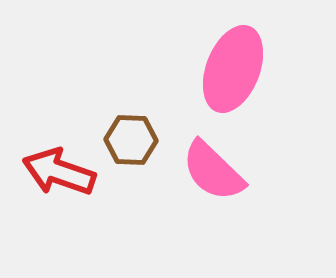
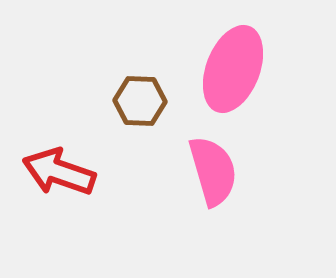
brown hexagon: moved 9 px right, 39 px up
pink semicircle: rotated 150 degrees counterclockwise
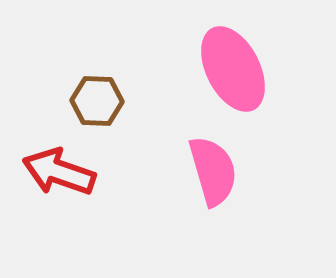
pink ellipse: rotated 48 degrees counterclockwise
brown hexagon: moved 43 px left
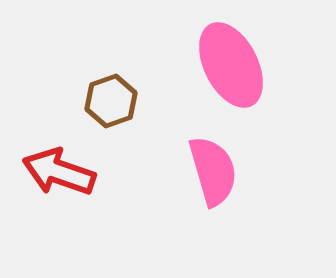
pink ellipse: moved 2 px left, 4 px up
brown hexagon: moved 14 px right; rotated 21 degrees counterclockwise
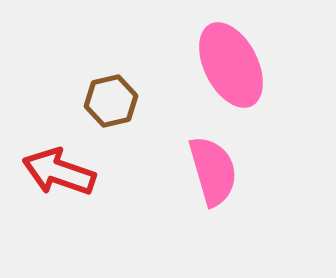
brown hexagon: rotated 6 degrees clockwise
